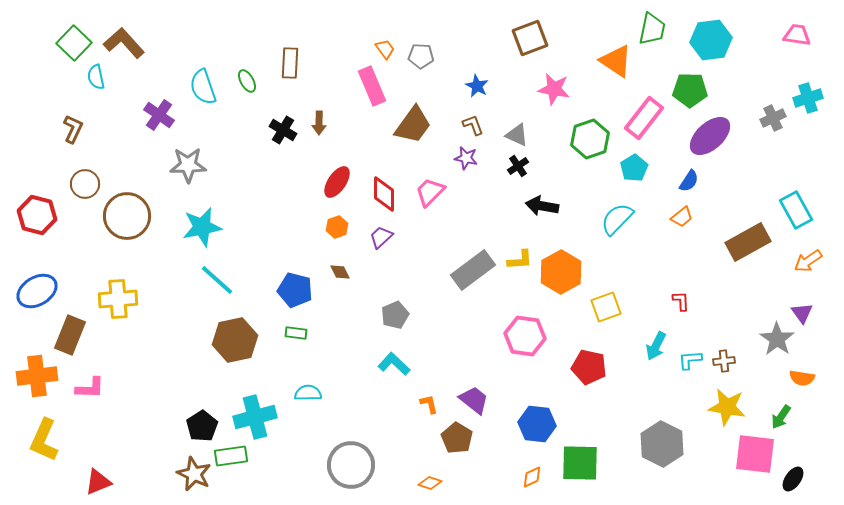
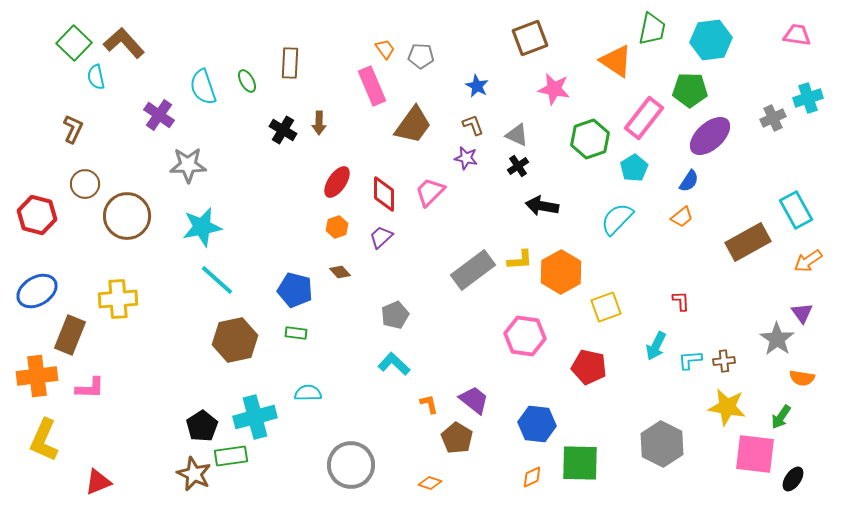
brown diamond at (340, 272): rotated 15 degrees counterclockwise
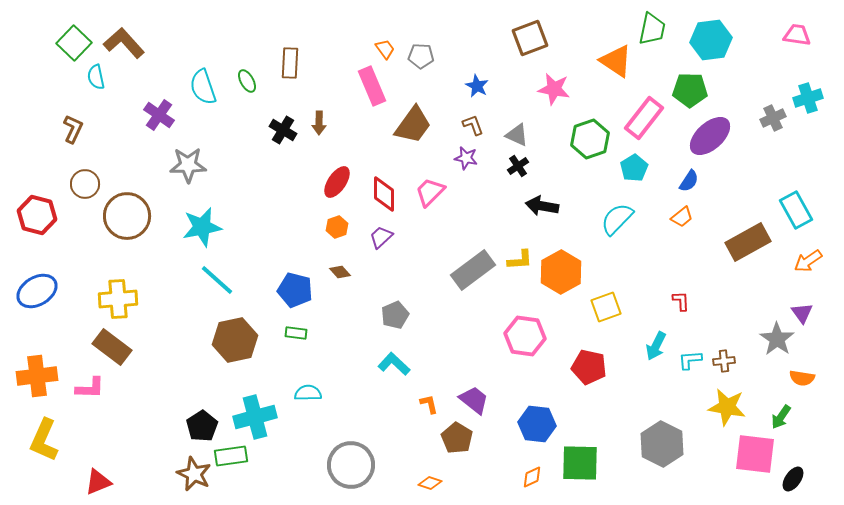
brown rectangle at (70, 335): moved 42 px right, 12 px down; rotated 75 degrees counterclockwise
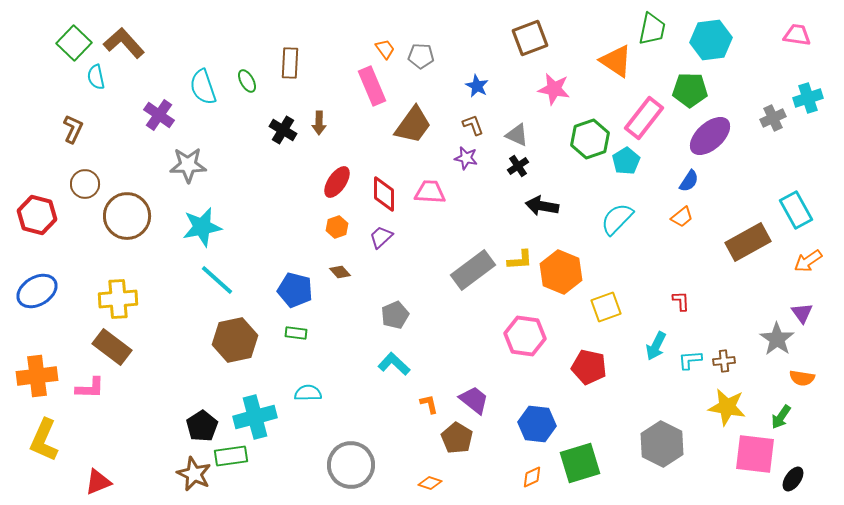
cyan pentagon at (634, 168): moved 8 px left, 7 px up
pink trapezoid at (430, 192): rotated 48 degrees clockwise
orange hexagon at (561, 272): rotated 9 degrees counterclockwise
green square at (580, 463): rotated 18 degrees counterclockwise
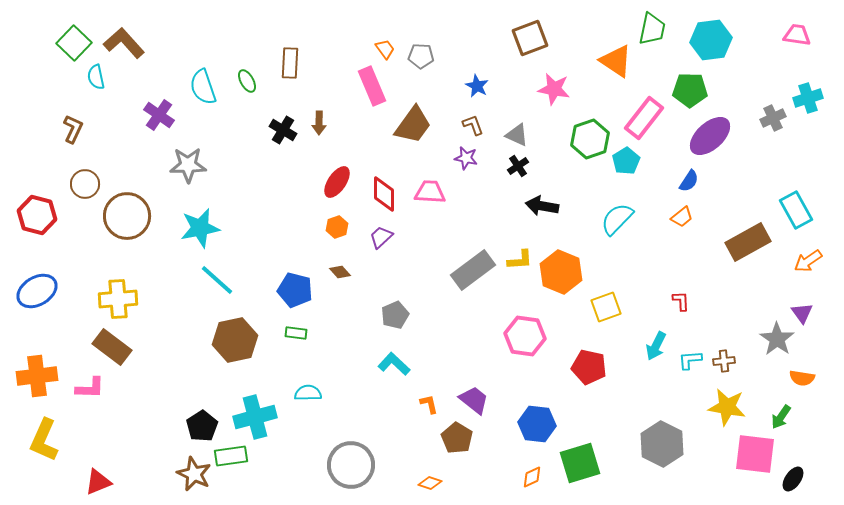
cyan star at (202, 227): moved 2 px left, 1 px down
